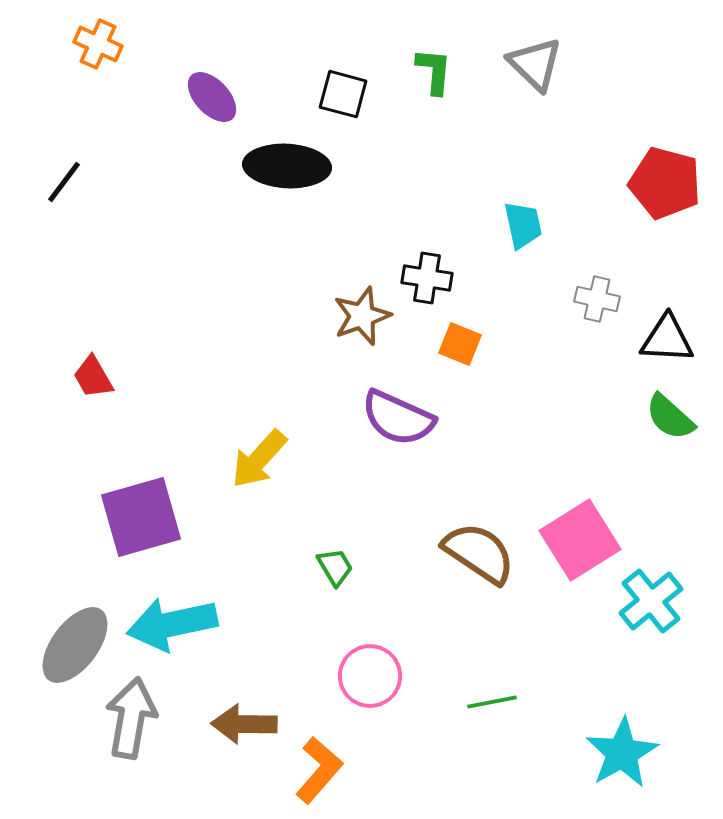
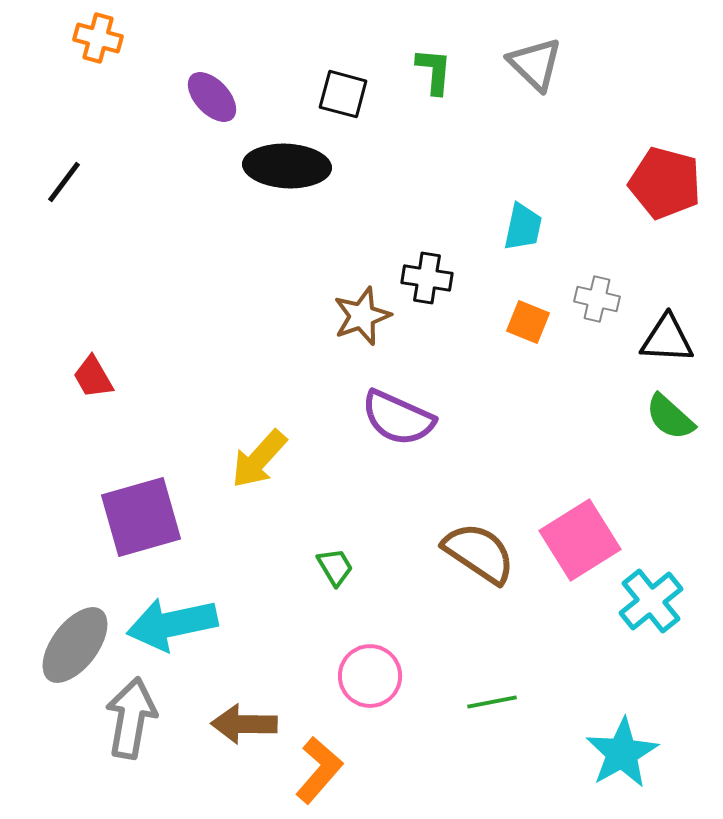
orange cross: moved 6 px up; rotated 9 degrees counterclockwise
cyan trapezoid: moved 2 px down; rotated 24 degrees clockwise
orange square: moved 68 px right, 22 px up
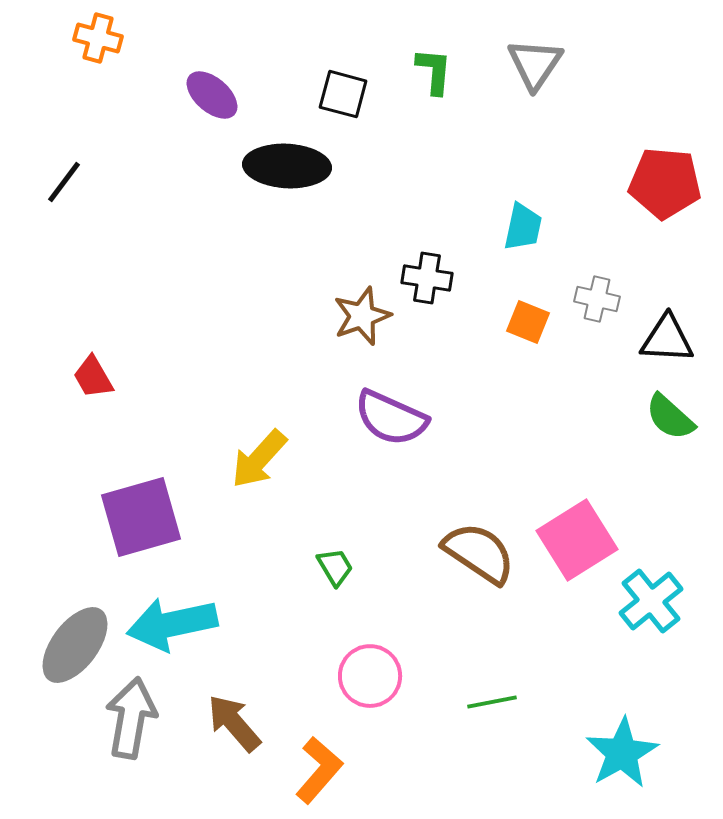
gray triangle: rotated 20 degrees clockwise
purple ellipse: moved 2 px up; rotated 6 degrees counterclockwise
red pentagon: rotated 10 degrees counterclockwise
purple semicircle: moved 7 px left
pink square: moved 3 px left
brown arrow: moved 10 px left, 1 px up; rotated 48 degrees clockwise
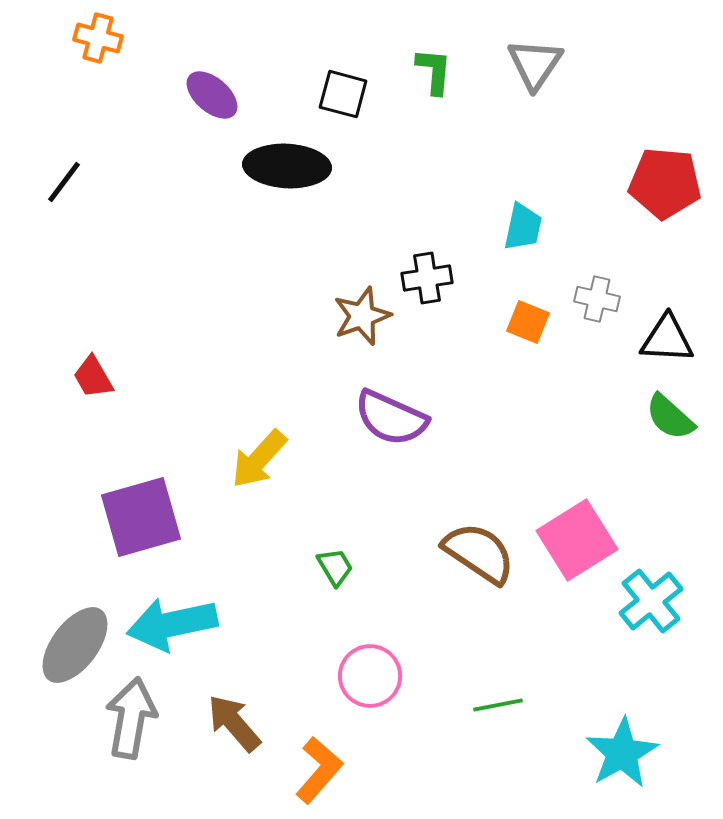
black cross: rotated 18 degrees counterclockwise
green line: moved 6 px right, 3 px down
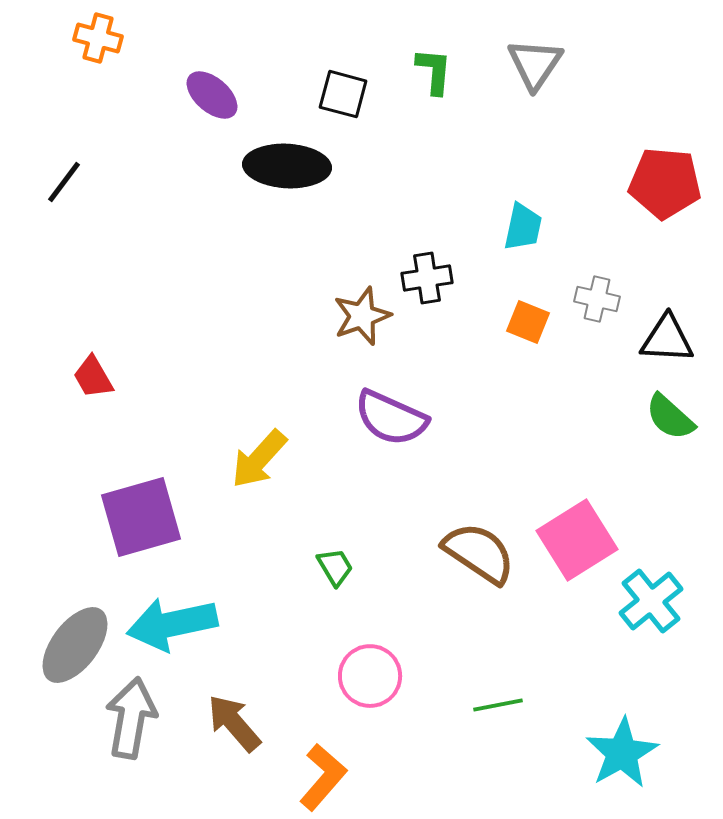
orange L-shape: moved 4 px right, 7 px down
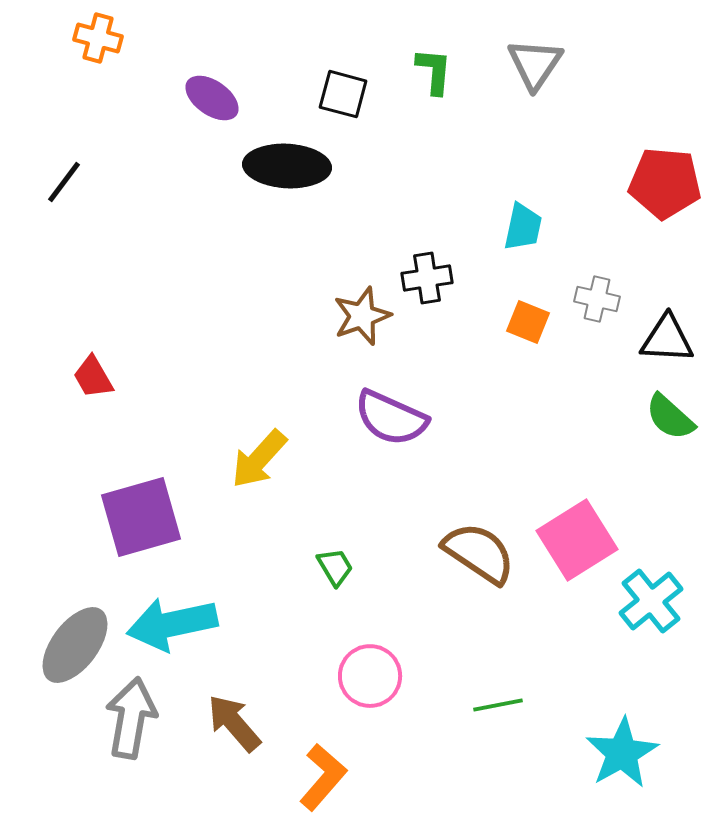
purple ellipse: moved 3 px down; rotated 6 degrees counterclockwise
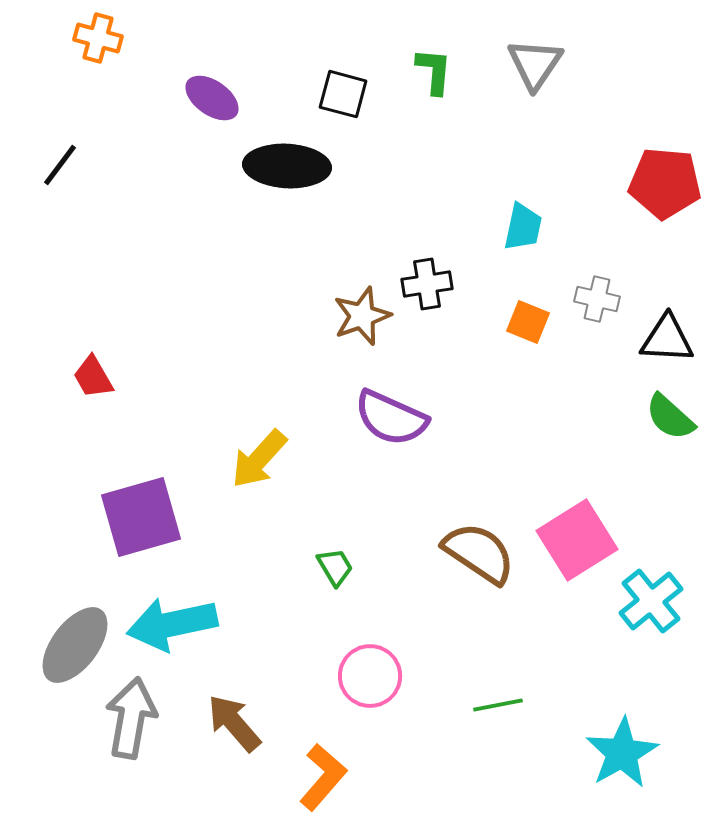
black line: moved 4 px left, 17 px up
black cross: moved 6 px down
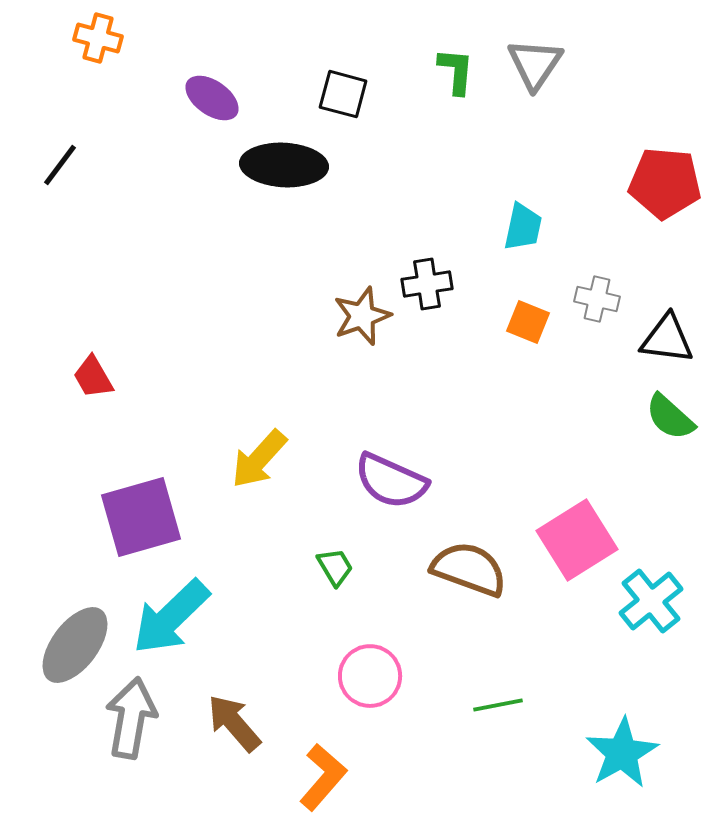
green L-shape: moved 22 px right
black ellipse: moved 3 px left, 1 px up
black triangle: rotated 4 degrees clockwise
purple semicircle: moved 63 px down
brown semicircle: moved 10 px left, 16 px down; rotated 14 degrees counterclockwise
cyan arrow: moved 1 px left, 7 px up; rotated 32 degrees counterclockwise
